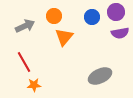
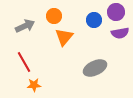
blue circle: moved 2 px right, 3 px down
gray ellipse: moved 5 px left, 8 px up
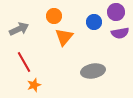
blue circle: moved 2 px down
gray arrow: moved 6 px left, 3 px down
gray ellipse: moved 2 px left, 3 px down; rotated 15 degrees clockwise
orange star: rotated 16 degrees counterclockwise
